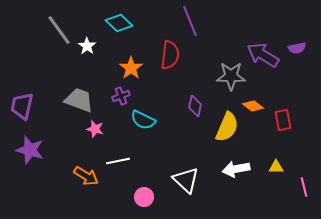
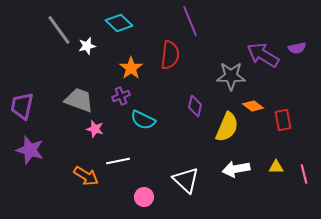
white star: rotated 24 degrees clockwise
pink line: moved 13 px up
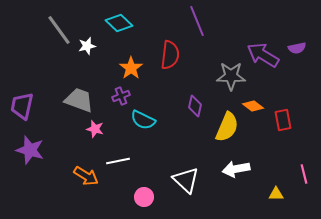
purple line: moved 7 px right
yellow triangle: moved 27 px down
